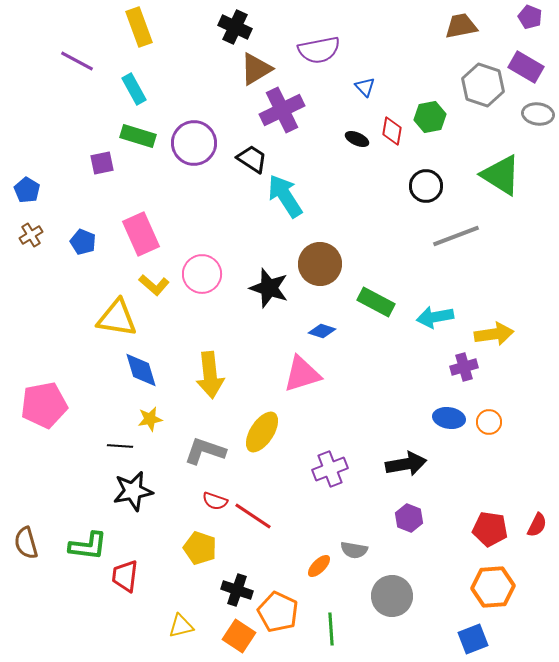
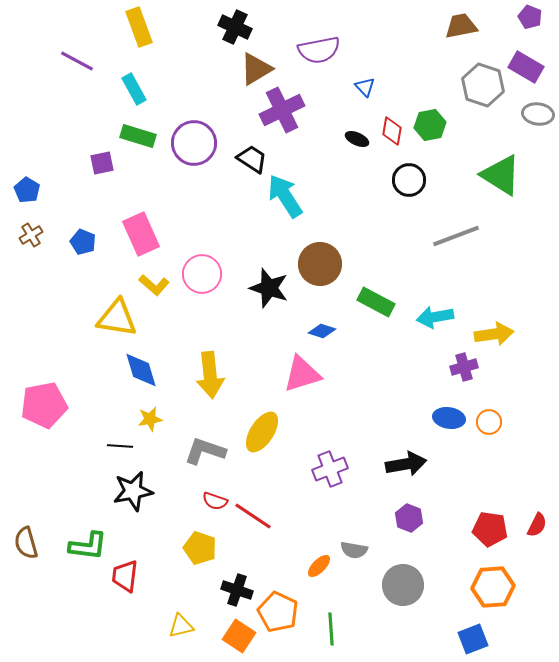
green hexagon at (430, 117): moved 8 px down
black circle at (426, 186): moved 17 px left, 6 px up
gray circle at (392, 596): moved 11 px right, 11 px up
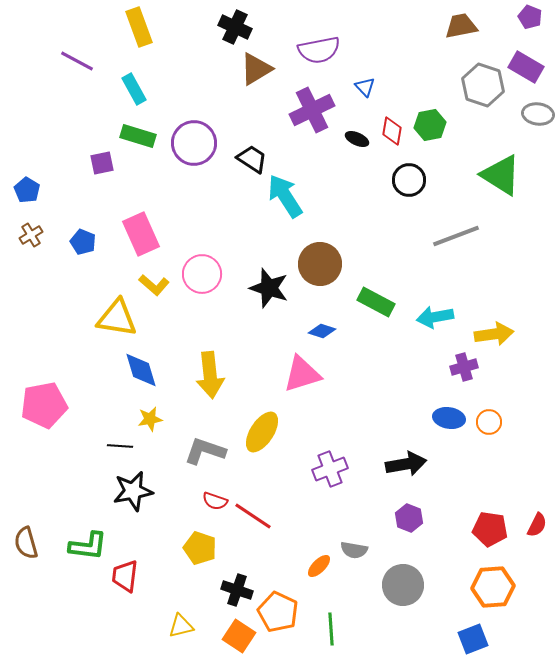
purple cross at (282, 110): moved 30 px right
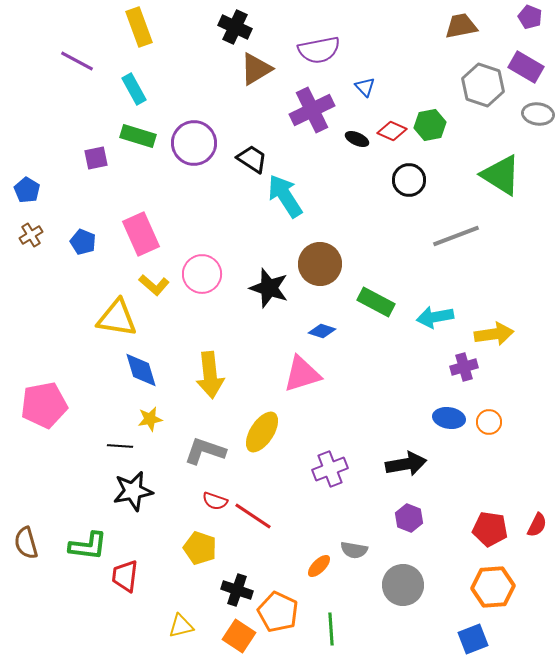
red diamond at (392, 131): rotated 76 degrees counterclockwise
purple square at (102, 163): moved 6 px left, 5 px up
